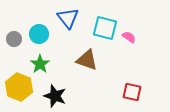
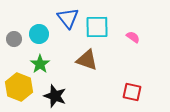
cyan square: moved 8 px left, 1 px up; rotated 15 degrees counterclockwise
pink semicircle: moved 4 px right
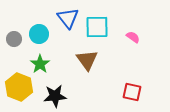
brown triangle: rotated 35 degrees clockwise
black star: rotated 25 degrees counterclockwise
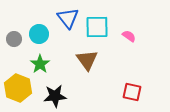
pink semicircle: moved 4 px left, 1 px up
yellow hexagon: moved 1 px left, 1 px down
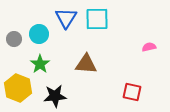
blue triangle: moved 2 px left; rotated 10 degrees clockwise
cyan square: moved 8 px up
pink semicircle: moved 20 px right, 11 px down; rotated 48 degrees counterclockwise
brown triangle: moved 1 px left, 4 px down; rotated 50 degrees counterclockwise
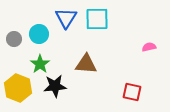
black star: moved 10 px up
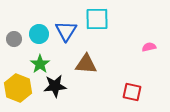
blue triangle: moved 13 px down
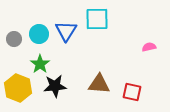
brown triangle: moved 13 px right, 20 px down
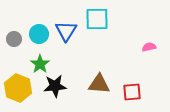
red square: rotated 18 degrees counterclockwise
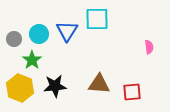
blue triangle: moved 1 px right
pink semicircle: rotated 96 degrees clockwise
green star: moved 8 px left, 4 px up
yellow hexagon: moved 2 px right
